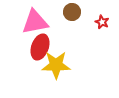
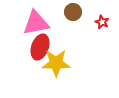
brown circle: moved 1 px right
pink triangle: moved 1 px right, 1 px down
yellow star: moved 2 px up
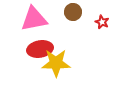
pink triangle: moved 2 px left, 4 px up
red ellipse: moved 2 px down; rotated 60 degrees clockwise
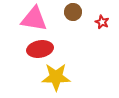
pink triangle: rotated 20 degrees clockwise
yellow star: moved 14 px down
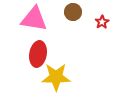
red star: rotated 16 degrees clockwise
red ellipse: moved 2 px left, 5 px down; rotated 70 degrees counterclockwise
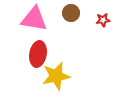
brown circle: moved 2 px left, 1 px down
red star: moved 1 px right, 2 px up; rotated 24 degrees clockwise
yellow star: moved 1 px up; rotated 12 degrees counterclockwise
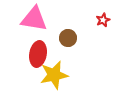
brown circle: moved 3 px left, 25 px down
red star: rotated 16 degrees counterclockwise
yellow star: moved 2 px left, 1 px up
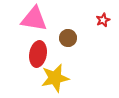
yellow star: moved 1 px right, 3 px down
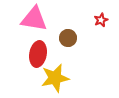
red star: moved 2 px left
